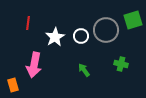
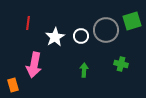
green square: moved 1 px left, 1 px down
green arrow: rotated 40 degrees clockwise
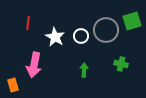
white star: rotated 12 degrees counterclockwise
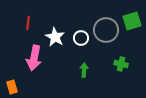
white circle: moved 2 px down
pink arrow: moved 7 px up
orange rectangle: moved 1 px left, 2 px down
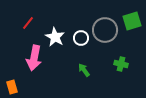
red line: rotated 32 degrees clockwise
gray circle: moved 1 px left
green arrow: rotated 40 degrees counterclockwise
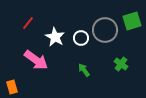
pink arrow: moved 2 px right, 2 px down; rotated 65 degrees counterclockwise
green cross: rotated 24 degrees clockwise
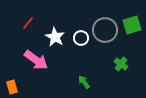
green square: moved 4 px down
green arrow: moved 12 px down
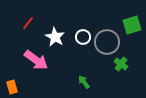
gray circle: moved 2 px right, 12 px down
white circle: moved 2 px right, 1 px up
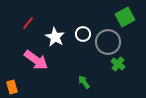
green square: moved 7 px left, 8 px up; rotated 12 degrees counterclockwise
white circle: moved 3 px up
gray circle: moved 1 px right
green cross: moved 3 px left
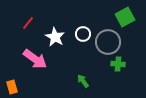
pink arrow: moved 1 px left, 1 px up
green cross: rotated 32 degrees counterclockwise
green arrow: moved 1 px left, 1 px up
